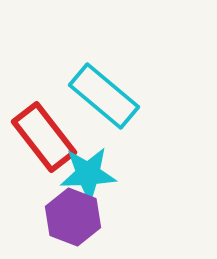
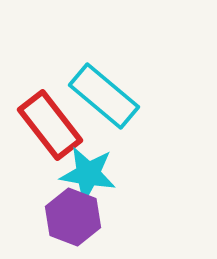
red rectangle: moved 6 px right, 12 px up
cyan star: rotated 12 degrees clockwise
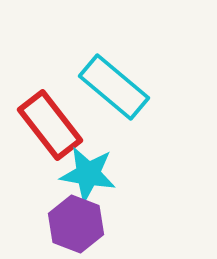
cyan rectangle: moved 10 px right, 9 px up
purple hexagon: moved 3 px right, 7 px down
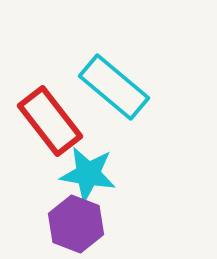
red rectangle: moved 4 px up
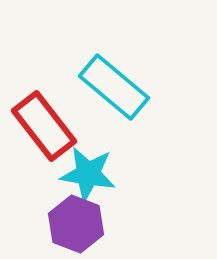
red rectangle: moved 6 px left, 5 px down
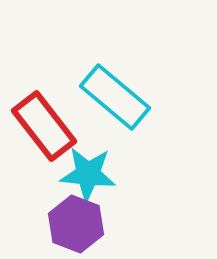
cyan rectangle: moved 1 px right, 10 px down
cyan star: rotated 4 degrees counterclockwise
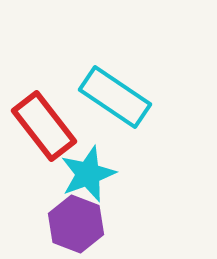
cyan rectangle: rotated 6 degrees counterclockwise
cyan star: rotated 26 degrees counterclockwise
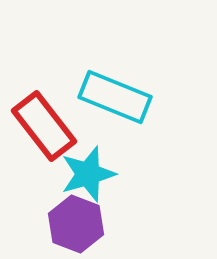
cyan rectangle: rotated 12 degrees counterclockwise
cyan star: rotated 4 degrees clockwise
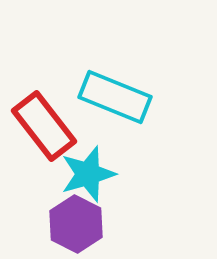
purple hexagon: rotated 6 degrees clockwise
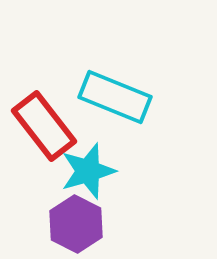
cyan star: moved 3 px up
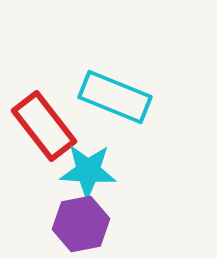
cyan star: rotated 20 degrees clockwise
purple hexagon: moved 5 px right; rotated 22 degrees clockwise
